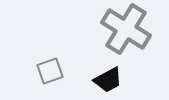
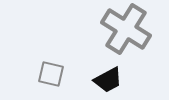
gray square: moved 1 px right, 3 px down; rotated 32 degrees clockwise
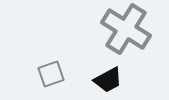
gray square: rotated 32 degrees counterclockwise
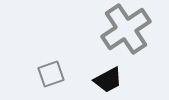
gray cross: rotated 24 degrees clockwise
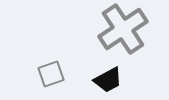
gray cross: moved 3 px left
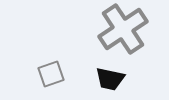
black trapezoid: moved 2 px right, 1 px up; rotated 40 degrees clockwise
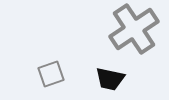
gray cross: moved 11 px right
